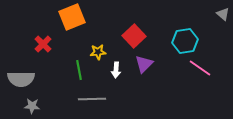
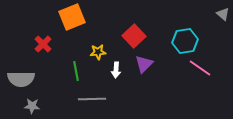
green line: moved 3 px left, 1 px down
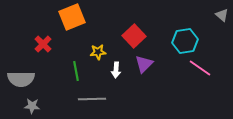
gray triangle: moved 1 px left, 1 px down
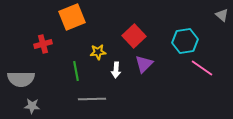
red cross: rotated 30 degrees clockwise
pink line: moved 2 px right
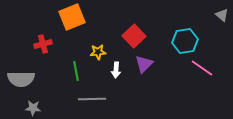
gray star: moved 1 px right, 2 px down
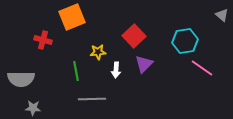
red cross: moved 4 px up; rotated 30 degrees clockwise
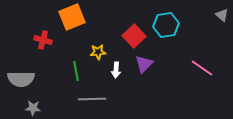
cyan hexagon: moved 19 px left, 16 px up
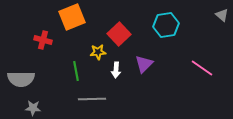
red square: moved 15 px left, 2 px up
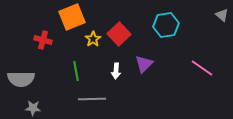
yellow star: moved 5 px left, 13 px up; rotated 28 degrees counterclockwise
white arrow: moved 1 px down
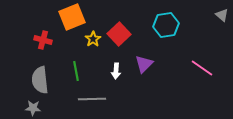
gray semicircle: moved 19 px right, 1 px down; rotated 84 degrees clockwise
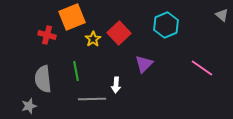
cyan hexagon: rotated 15 degrees counterclockwise
red square: moved 1 px up
red cross: moved 4 px right, 5 px up
white arrow: moved 14 px down
gray semicircle: moved 3 px right, 1 px up
gray star: moved 4 px left, 2 px up; rotated 21 degrees counterclockwise
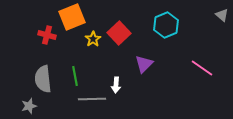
green line: moved 1 px left, 5 px down
